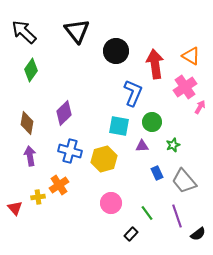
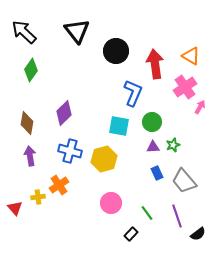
purple triangle: moved 11 px right, 1 px down
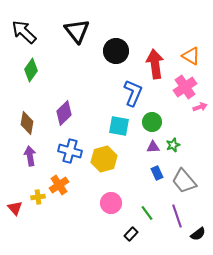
pink arrow: rotated 40 degrees clockwise
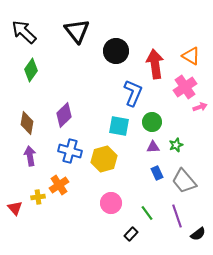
purple diamond: moved 2 px down
green star: moved 3 px right
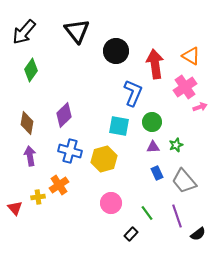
black arrow: rotated 92 degrees counterclockwise
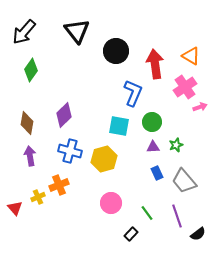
orange cross: rotated 12 degrees clockwise
yellow cross: rotated 16 degrees counterclockwise
